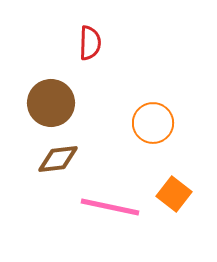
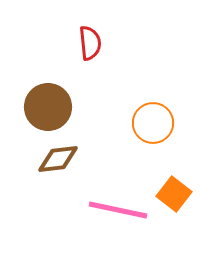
red semicircle: rotated 8 degrees counterclockwise
brown circle: moved 3 px left, 4 px down
pink line: moved 8 px right, 3 px down
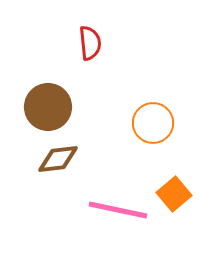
orange square: rotated 12 degrees clockwise
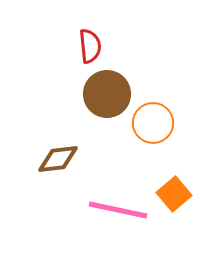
red semicircle: moved 3 px down
brown circle: moved 59 px right, 13 px up
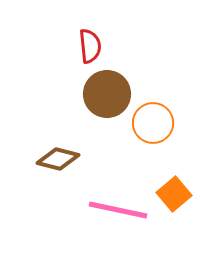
brown diamond: rotated 21 degrees clockwise
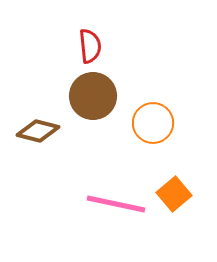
brown circle: moved 14 px left, 2 px down
brown diamond: moved 20 px left, 28 px up
pink line: moved 2 px left, 6 px up
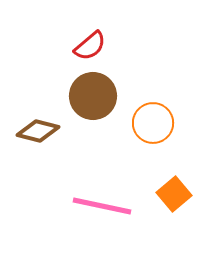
red semicircle: rotated 56 degrees clockwise
pink line: moved 14 px left, 2 px down
